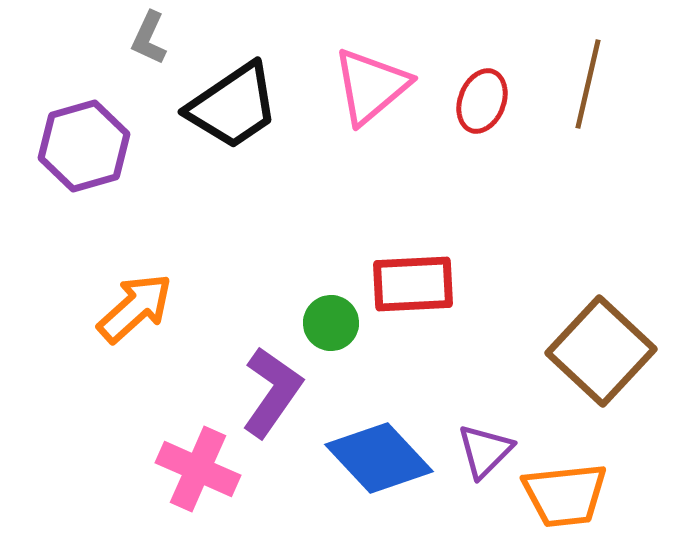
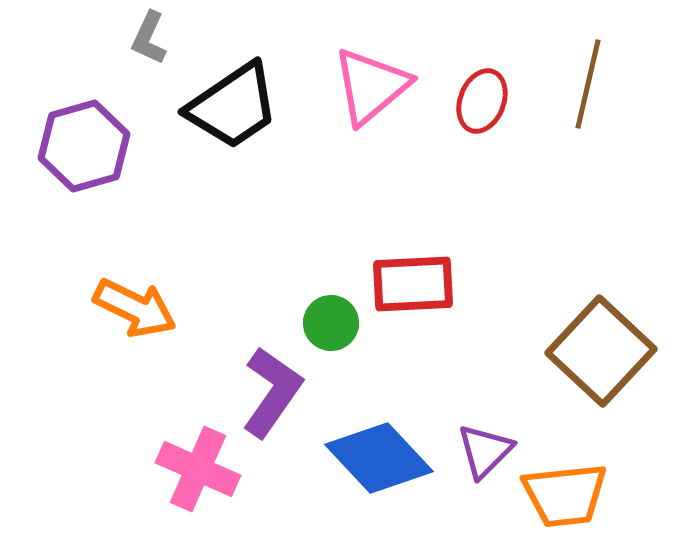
orange arrow: rotated 68 degrees clockwise
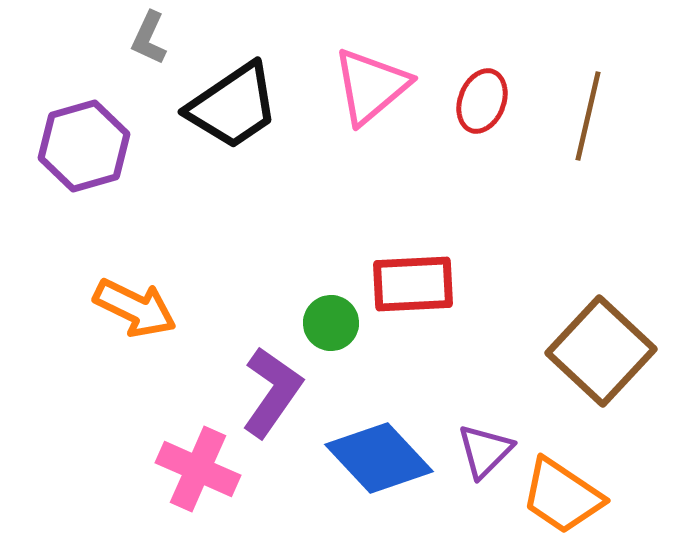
brown line: moved 32 px down
orange trapezoid: moved 3 px left, 1 px down; rotated 40 degrees clockwise
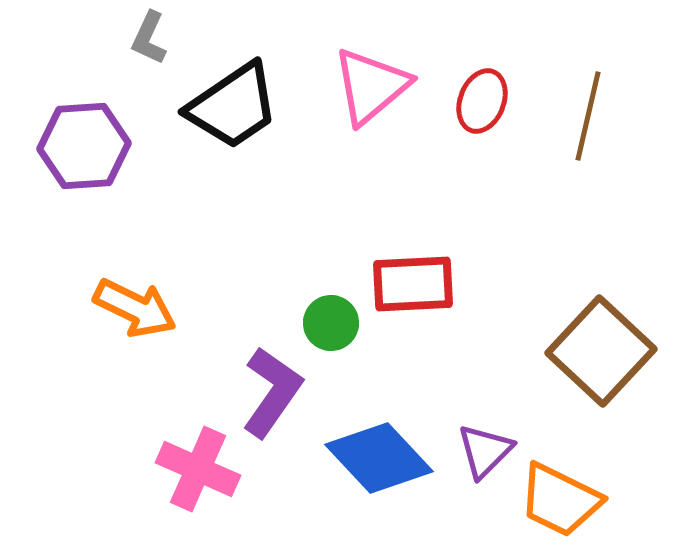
purple hexagon: rotated 12 degrees clockwise
orange trapezoid: moved 2 px left, 4 px down; rotated 8 degrees counterclockwise
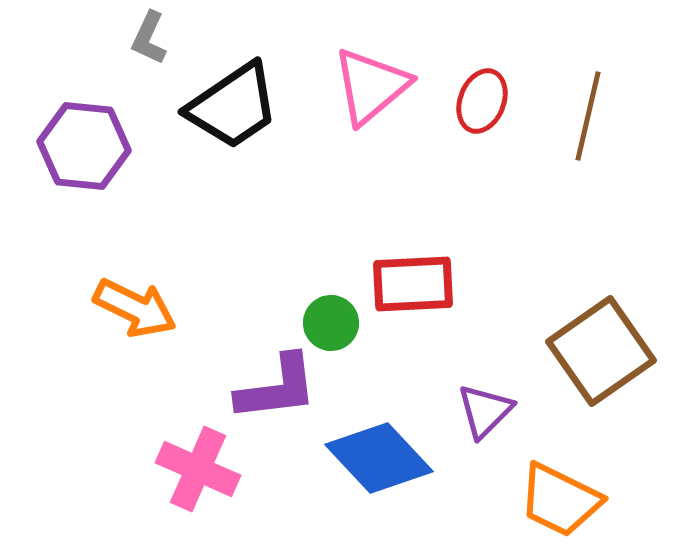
purple hexagon: rotated 10 degrees clockwise
brown square: rotated 12 degrees clockwise
purple L-shape: moved 5 px right, 4 px up; rotated 48 degrees clockwise
purple triangle: moved 40 px up
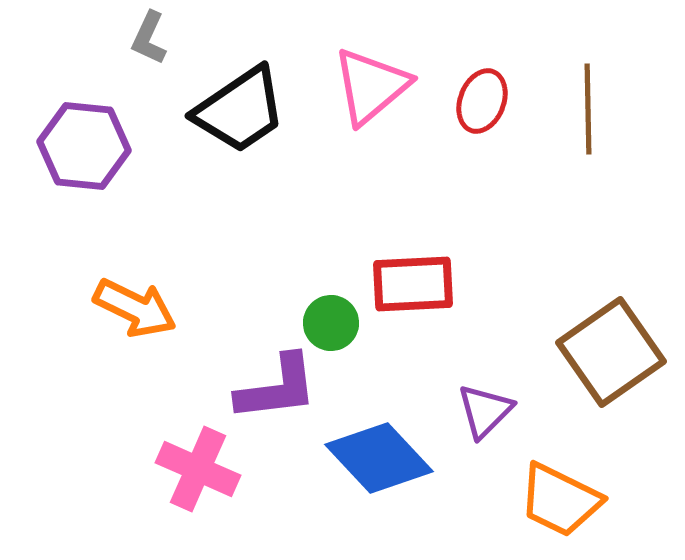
black trapezoid: moved 7 px right, 4 px down
brown line: moved 7 px up; rotated 14 degrees counterclockwise
brown square: moved 10 px right, 1 px down
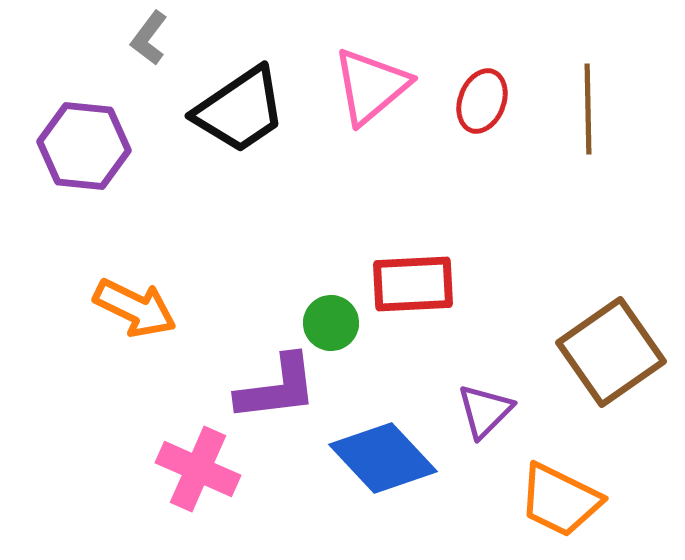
gray L-shape: rotated 12 degrees clockwise
blue diamond: moved 4 px right
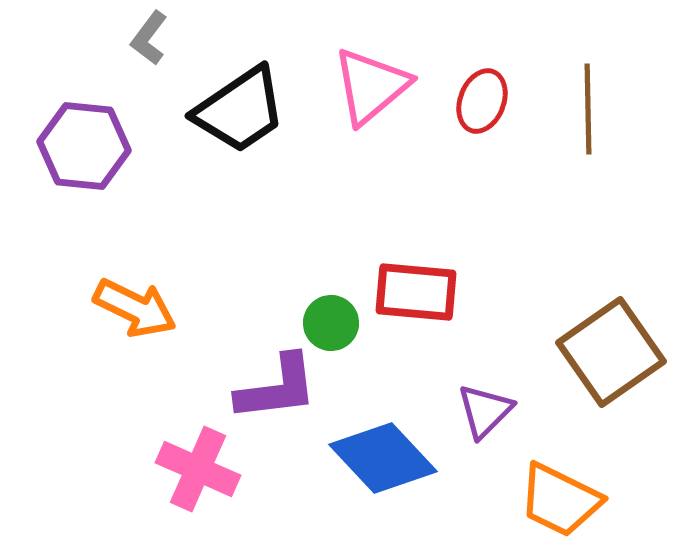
red rectangle: moved 3 px right, 8 px down; rotated 8 degrees clockwise
